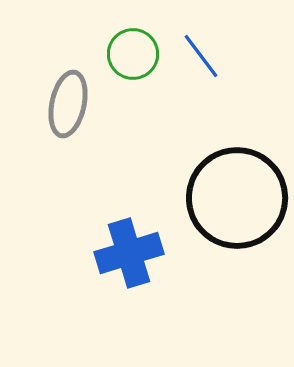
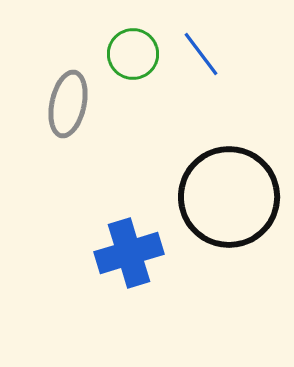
blue line: moved 2 px up
black circle: moved 8 px left, 1 px up
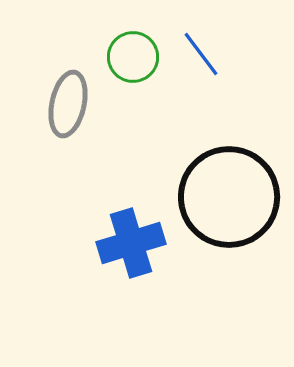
green circle: moved 3 px down
blue cross: moved 2 px right, 10 px up
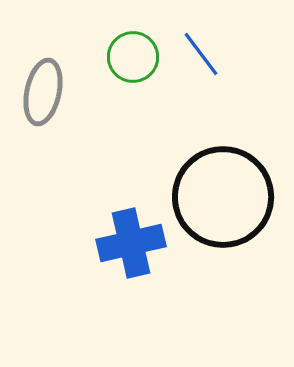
gray ellipse: moved 25 px left, 12 px up
black circle: moved 6 px left
blue cross: rotated 4 degrees clockwise
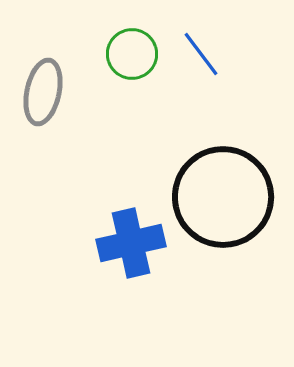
green circle: moved 1 px left, 3 px up
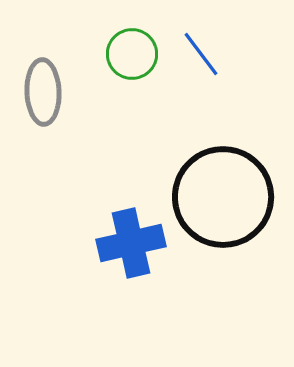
gray ellipse: rotated 14 degrees counterclockwise
